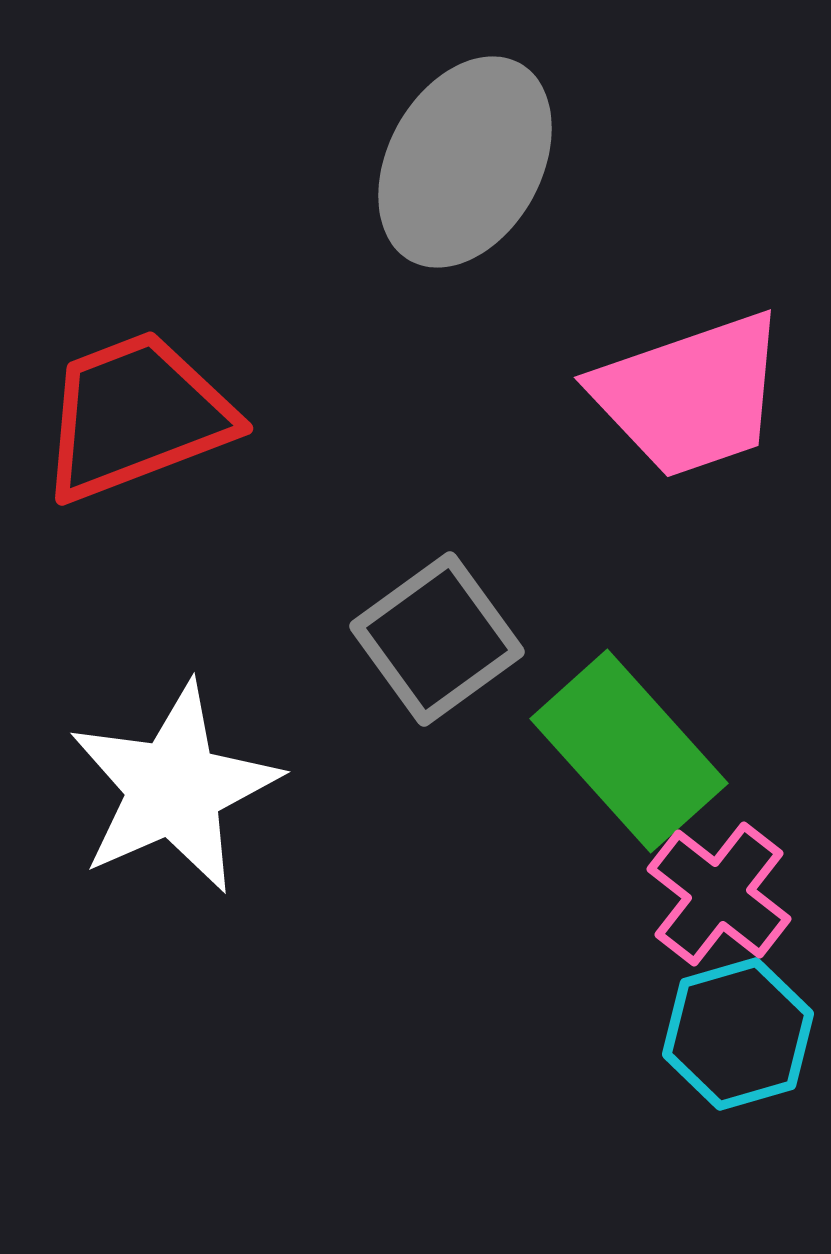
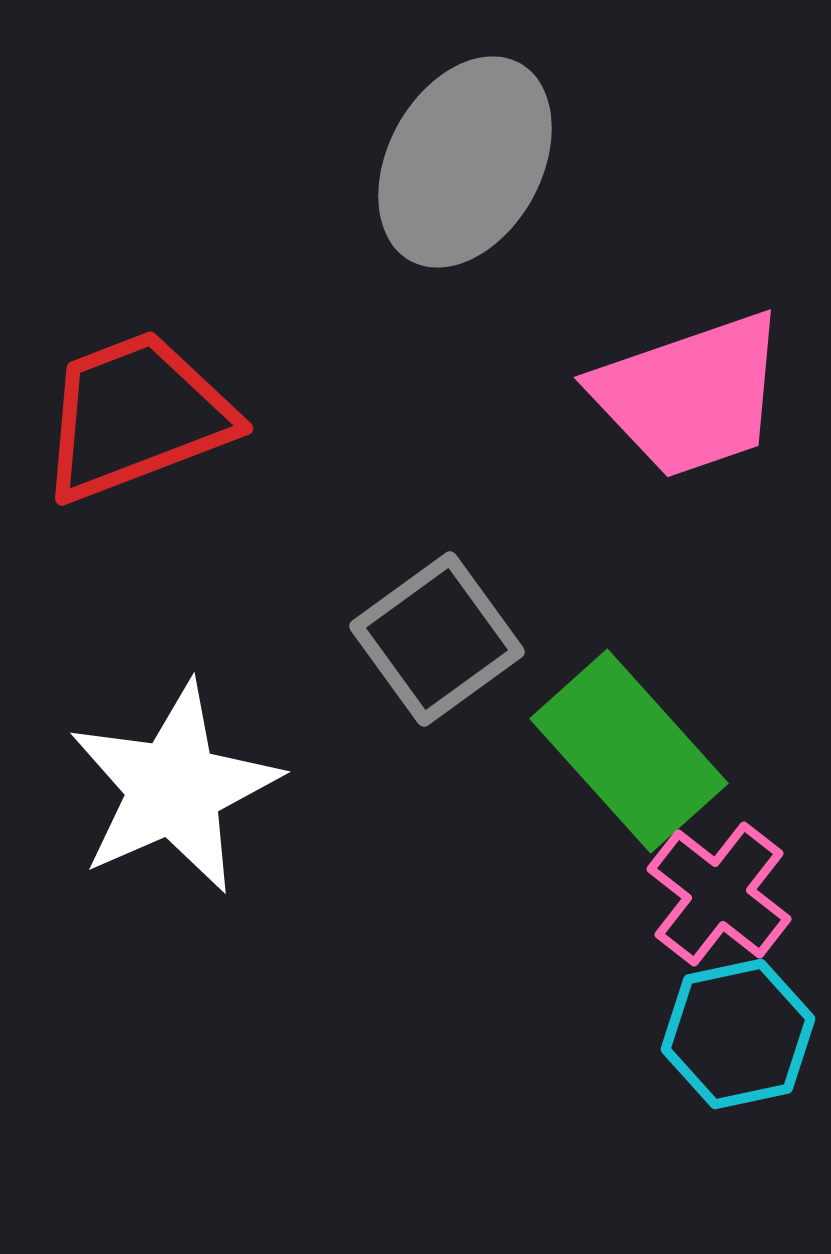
cyan hexagon: rotated 4 degrees clockwise
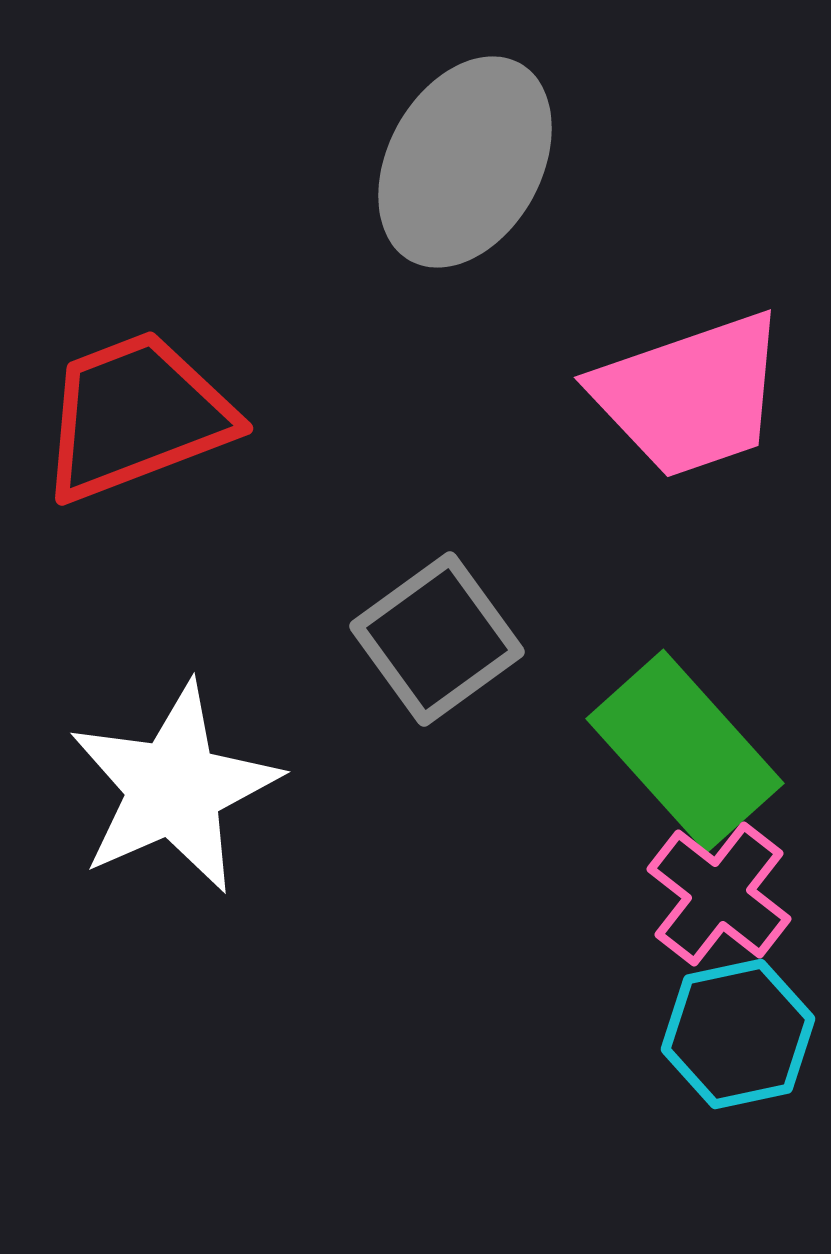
green rectangle: moved 56 px right
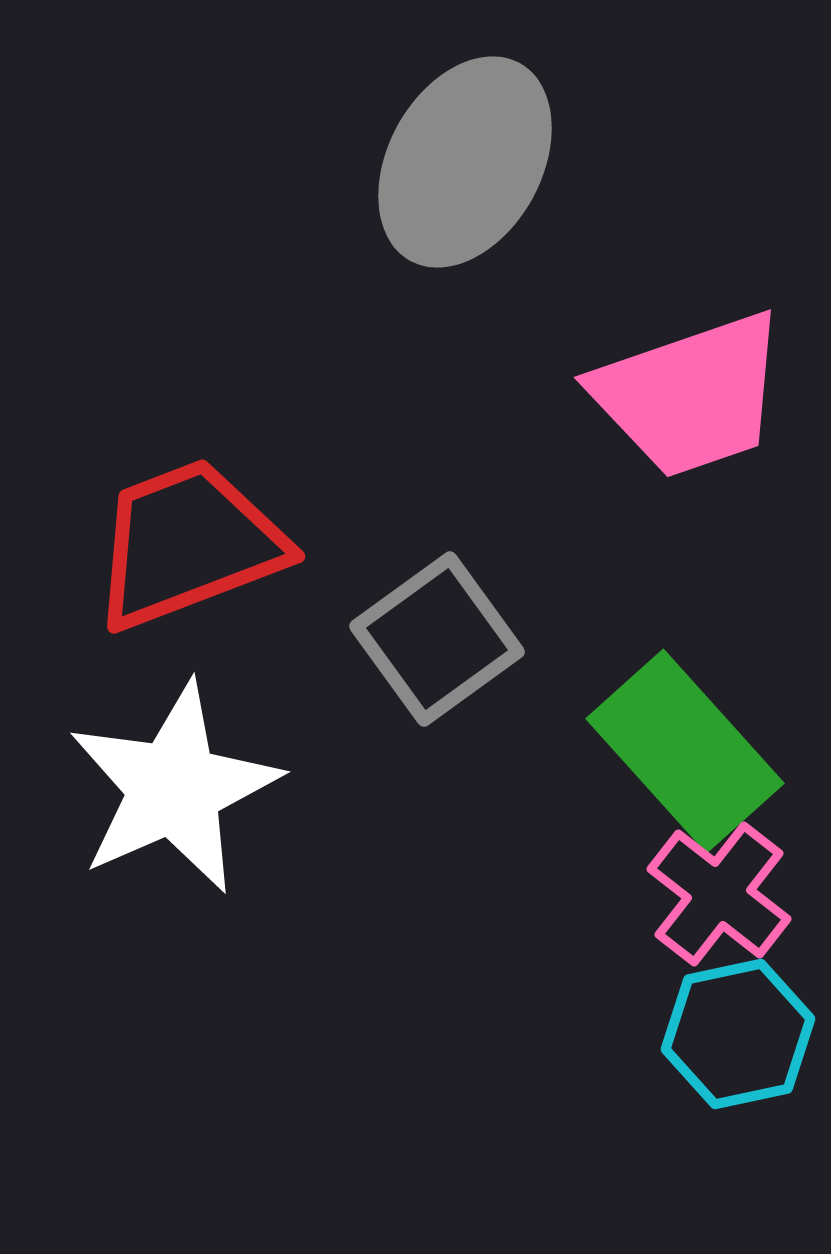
red trapezoid: moved 52 px right, 128 px down
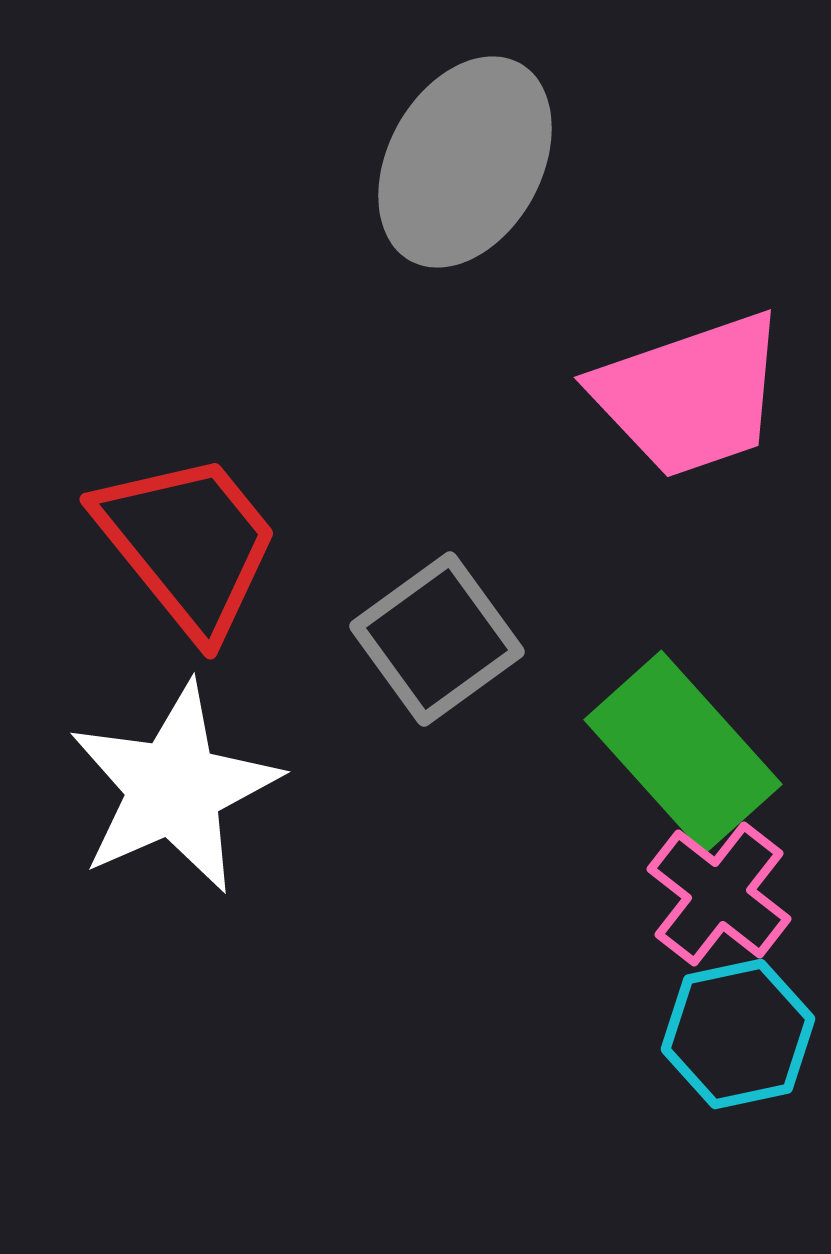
red trapezoid: rotated 72 degrees clockwise
green rectangle: moved 2 px left, 1 px down
